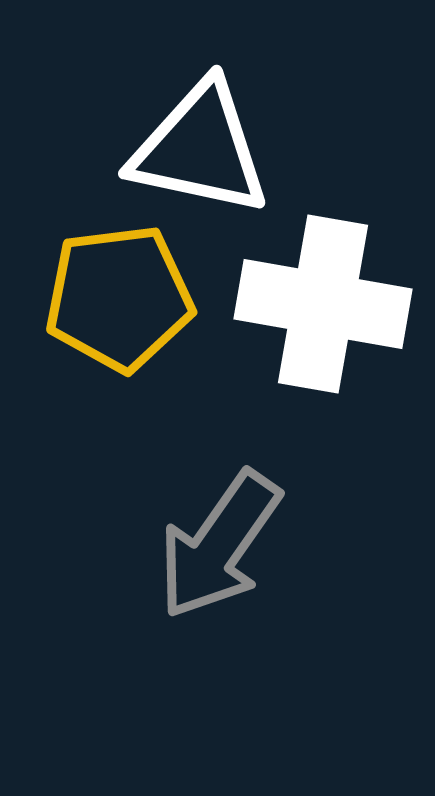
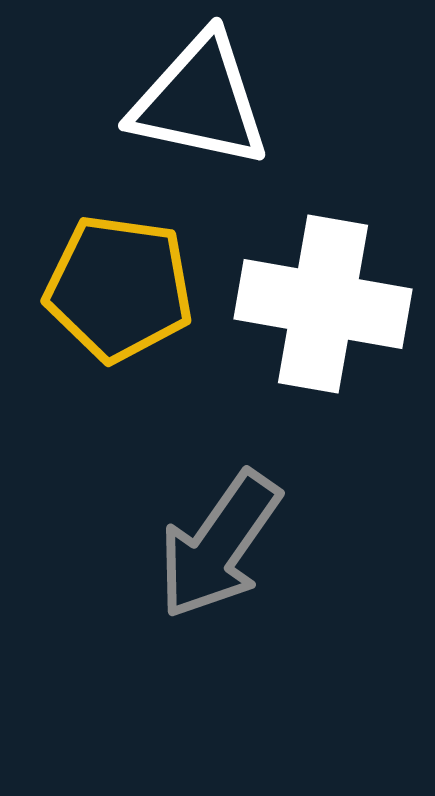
white triangle: moved 48 px up
yellow pentagon: moved 10 px up; rotated 15 degrees clockwise
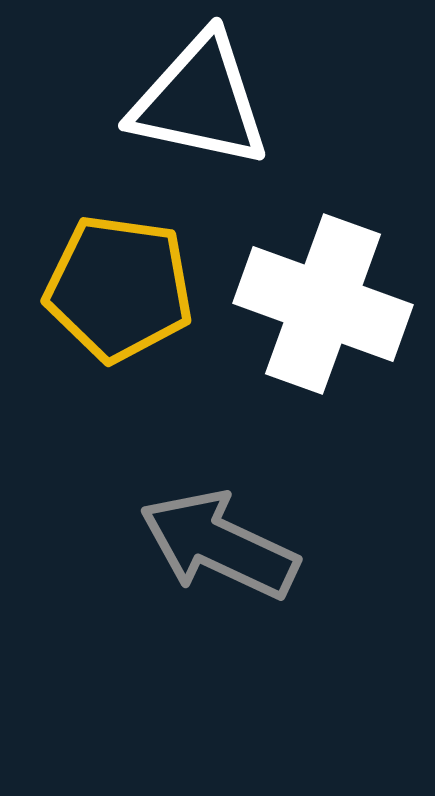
white cross: rotated 10 degrees clockwise
gray arrow: rotated 80 degrees clockwise
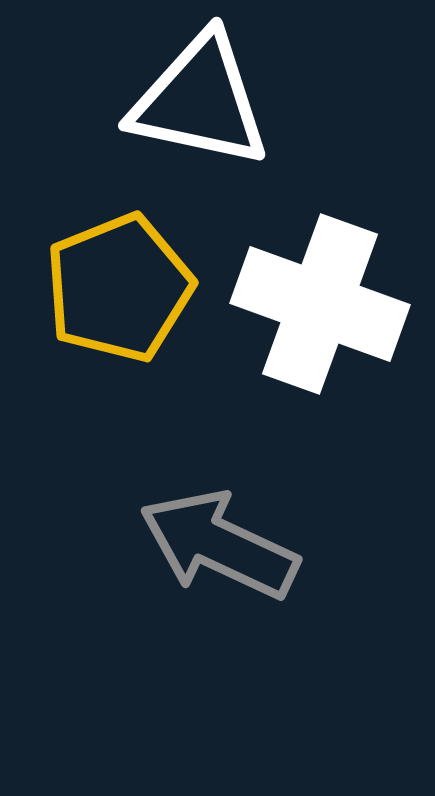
yellow pentagon: rotated 30 degrees counterclockwise
white cross: moved 3 px left
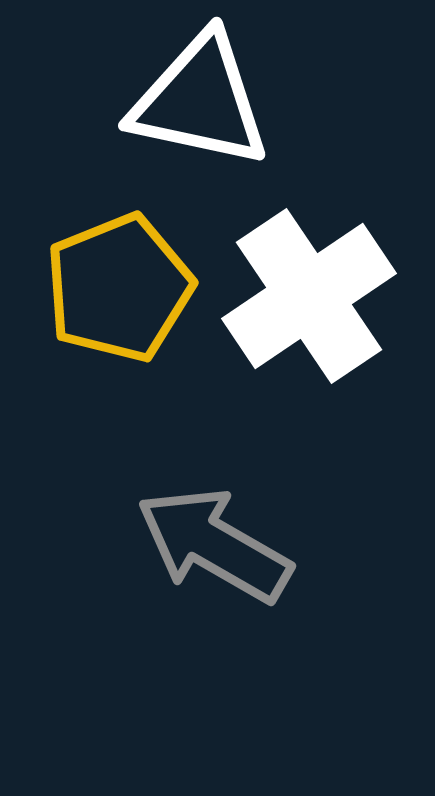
white cross: moved 11 px left, 8 px up; rotated 36 degrees clockwise
gray arrow: moved 5 px left; rotated 5 degrees clockwise
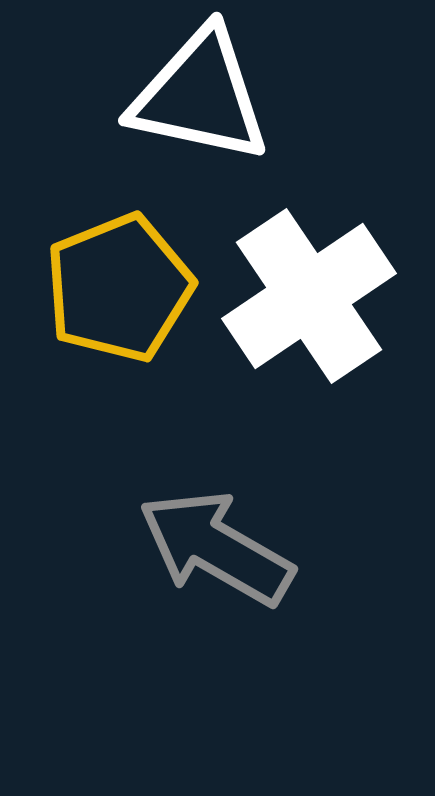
white triangle: moved 5 px up
gray arrow: moved 2 px right, 3 px down
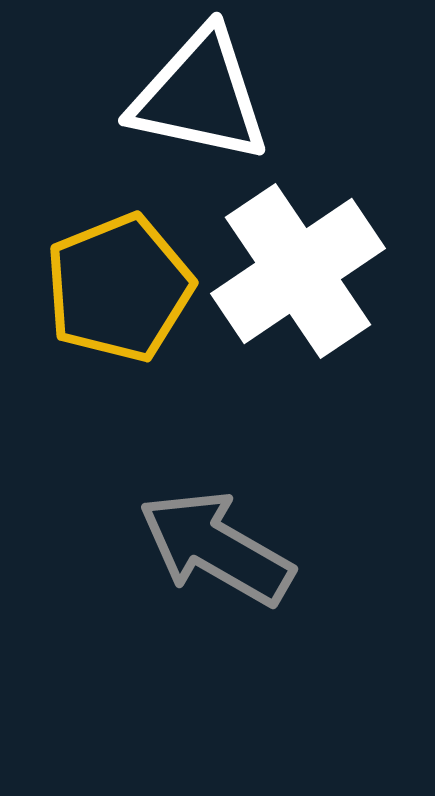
white cross: moved 11 px left, 25 px up
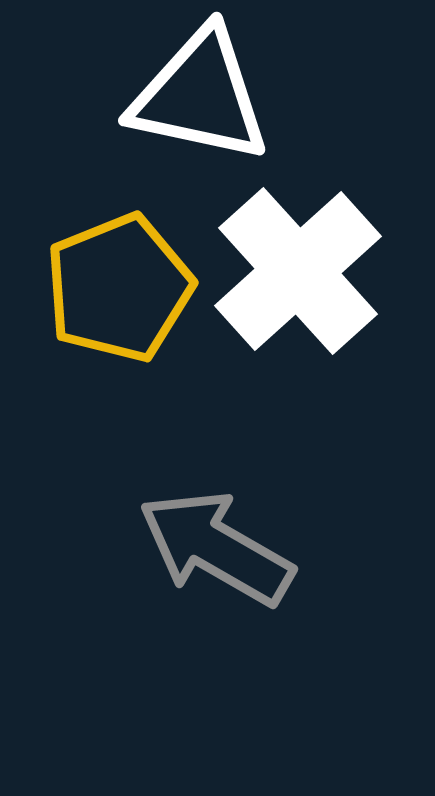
white cross: rotated 8 degrees counterclockwise
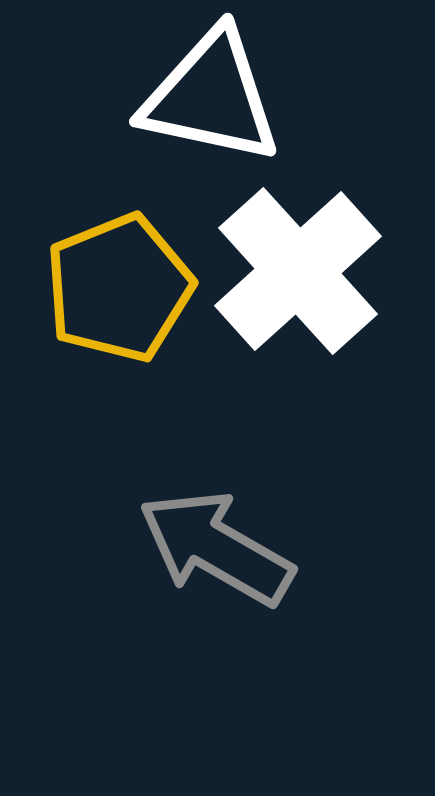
white triangle: moved 11 px right, 1 px down
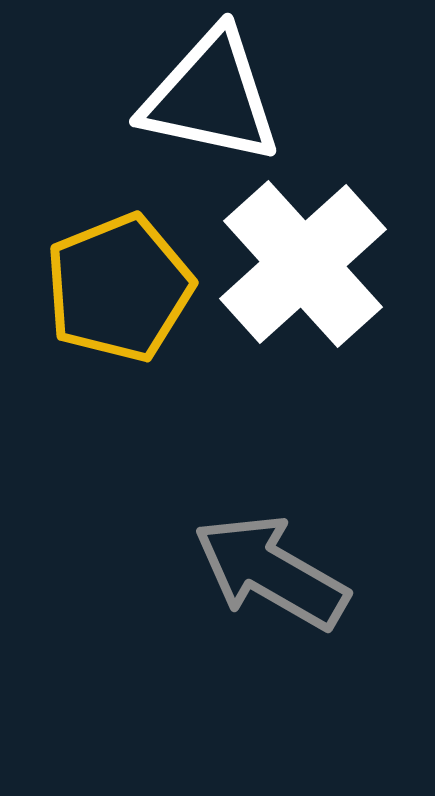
white cross: moved 5 px right, 7 px up
gray arrow: moved 55 px right, 24 px down
